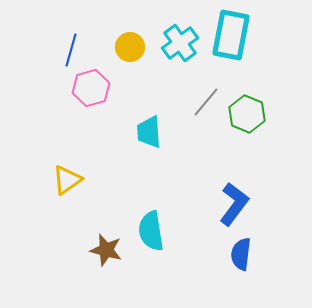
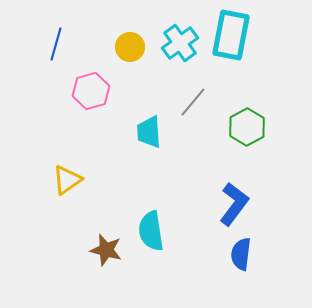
blue line: moved 15 px left, 6 px up
pink hexagon: moved 3 px down
gray line: moved 13 px left
green hexagon: moved 13 px down; rotated 9 degrees clockwise
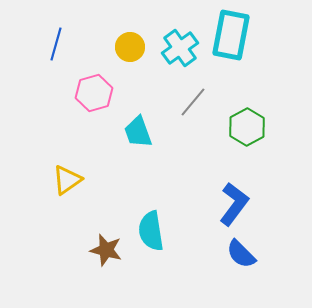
cyan cross: moved 5 px down
pink hexagon: moved 3 px right, 2 px down
cyan trapezoid: moved 11 px left; rotated 16 degrees counterclockwise
blue semicircle: rotated 52 degrees counterclockwise
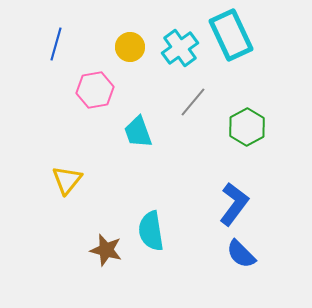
cyan rectangle: rotated 36 degrees counterclockwise
pink hexagon: moved 1 px right, 3 px up; rotated 6 degrees clockwise
yellow triangle: rotated 16 degrees counterclockwise
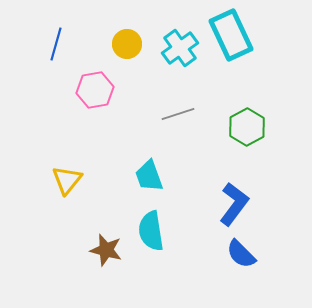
yellow circle: moved 3 px left, 3 px up
gray line: moved 15 px left, 12 px down; rotated 32 degrees clockwise
cyan trapezoid: moved 11 px right, 44 px down
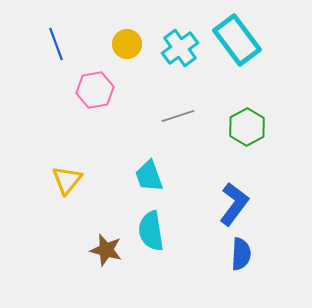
cyan rectangle: moved 6 px right, 5 px down; rotated 12 degrees counterclockwise
blue line: rotated 36 degrees counterclockwise
gray line: moved 2 px down
blue semicircle: rotated 132 degrees counterclockwise
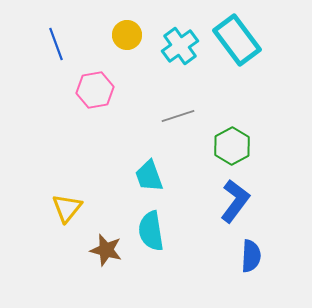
yellow circle: moved 9 px up
cyan cross: moved 2 px up
green hexagon: moved 15 px left, 19 px down
yellow triangle: moved 28 px down
blue L-shape: moved 1 px right, 3 px up
blue semicircle: moved 10 px right, 2 px down
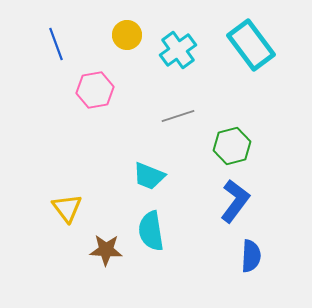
cyan rectangle: moved 14 px right, 5 px down
cyan cross: moved 2 px left, 4 px down
green hexagon: rotated 15 degrees clockwise
cyan trapezoid: rotated 48 degrees counterclockwise
yellow triangle: rotated 16 degrees counterclockwise
brown star: rotated 12 degrees counterclockwise
